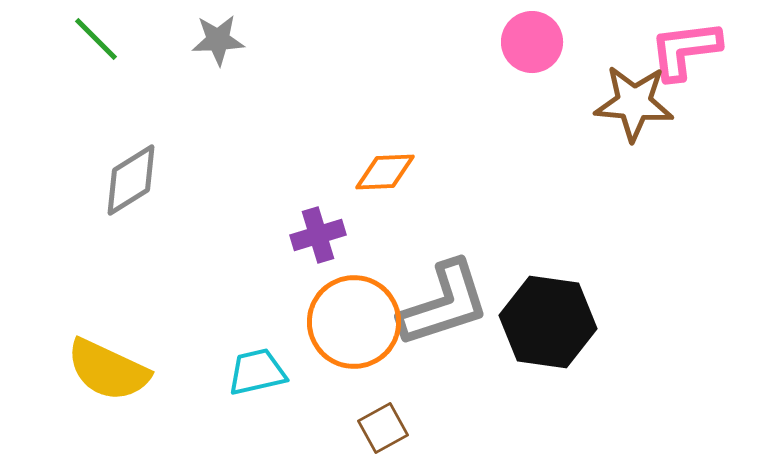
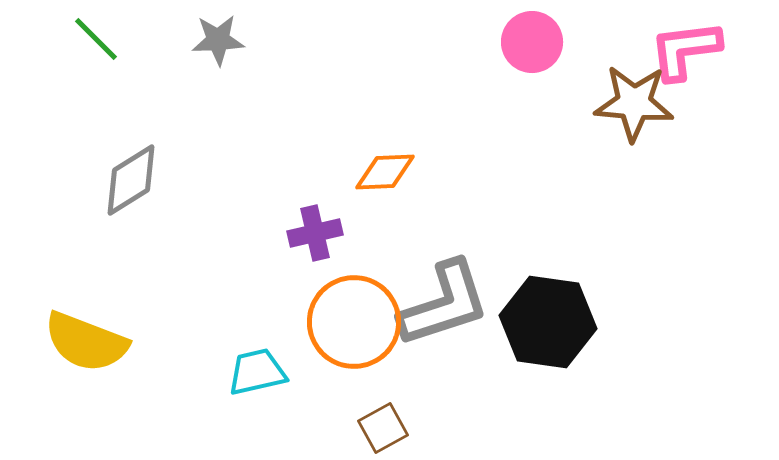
purple cross: moved 3 px left, 2 px up; rotated 4 degrees clockwise
yellow semicircle: moved 22 px left, 28 px up; rotated 4 degrees counterclockwise
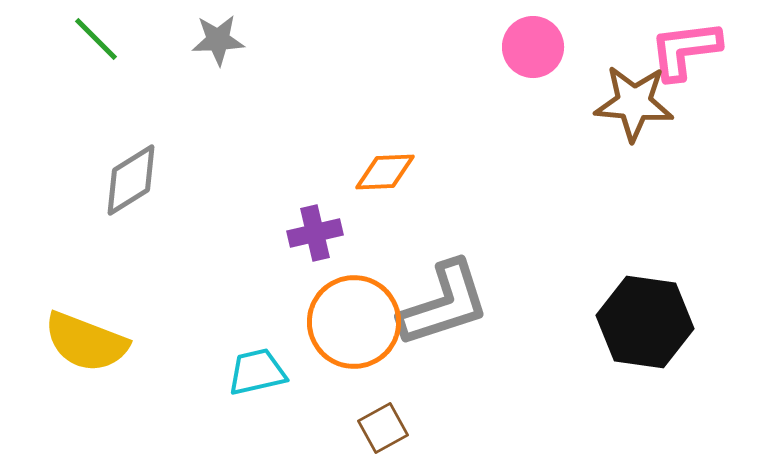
pink circle: moved 1 px right, 5 px down
black hexagon: moved 97 px right
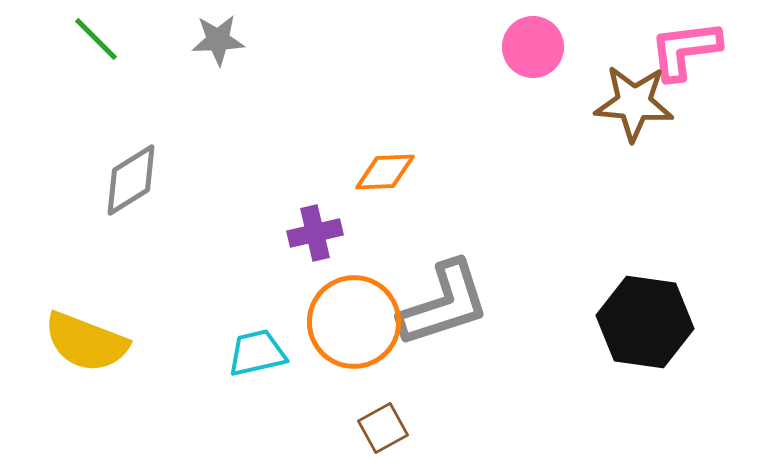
cyan trapezoid: moved 19 px up
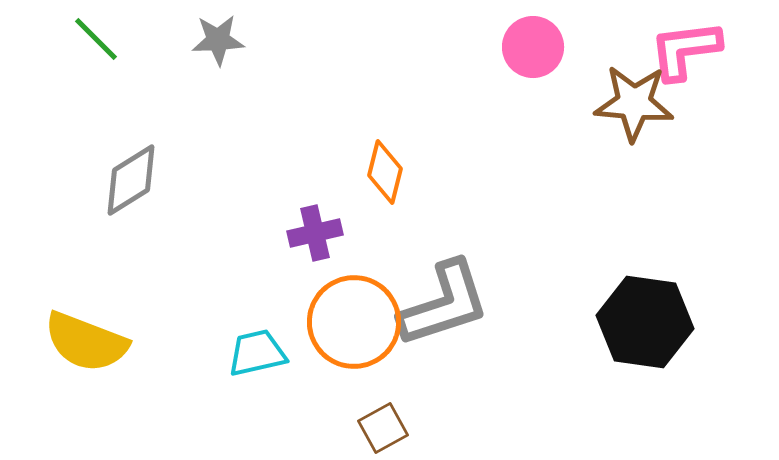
orange diamond: rotated 74 degrees counterclockwise
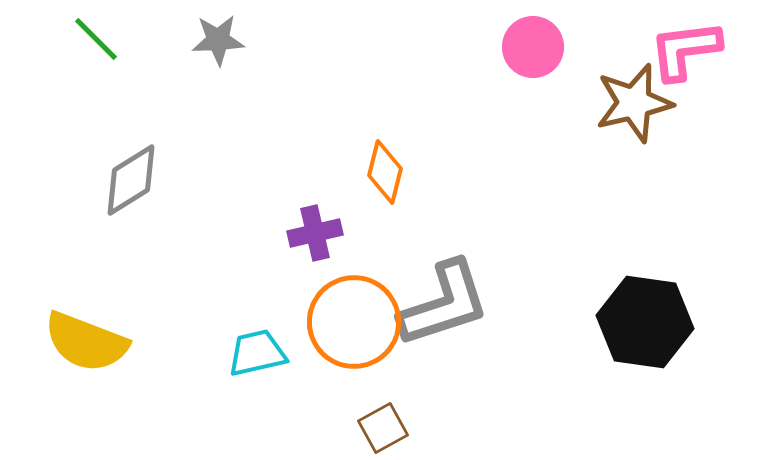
brown star: rotated 18 degrees counterclockwise
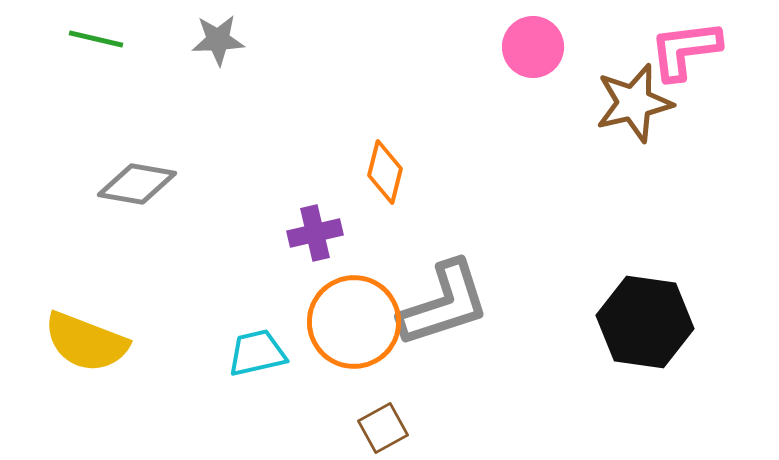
green line: rotated 32 degrees counterclockwise
gray diamond: moved 6 px right, 4 px down; rotated 42 degrees clockwise
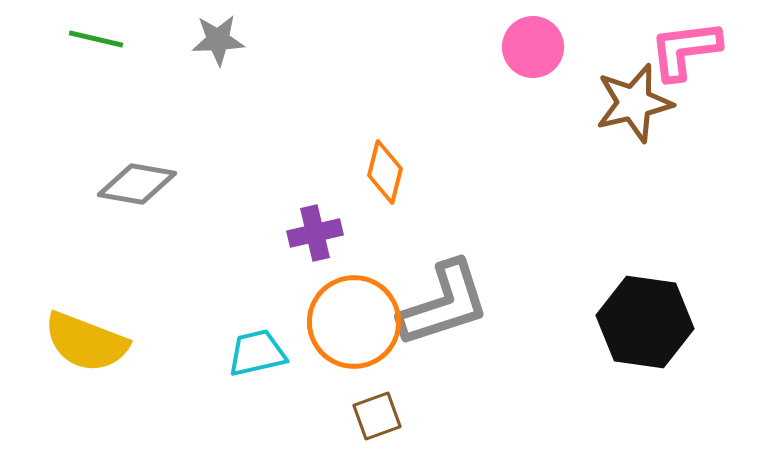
brown square: moved 6 px left, 12 px up; rotated 9 degrees clockwise
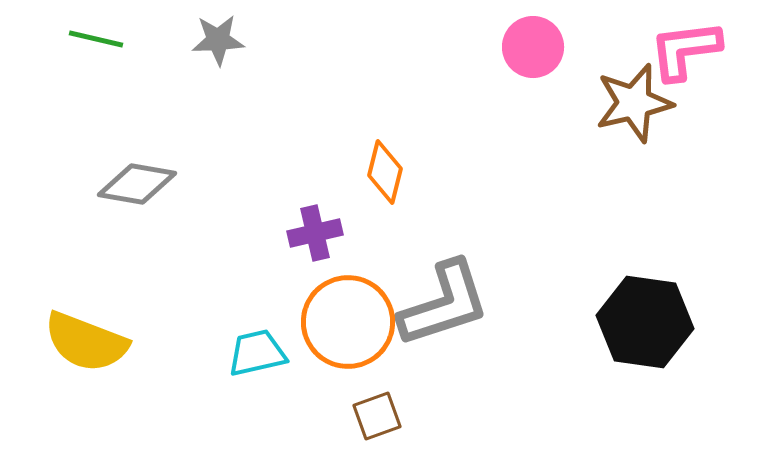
orange circle: moved 6 px left
